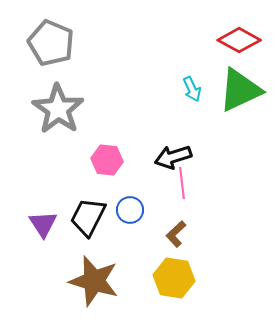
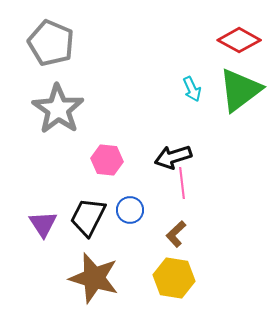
green triangle: rotated 12 degrees counterclockwise
brown star: moved 3 px up
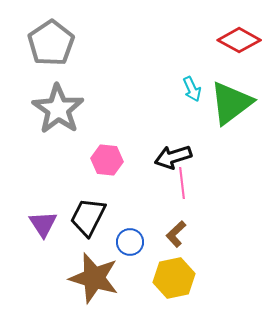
gray pentagon: rotated 15 degrees clockwise
green triangle: moved 9 px left, 13 px down
blue circle: moved 32 px down
yellow hexagon: rotated 21 degrees counterclockwise
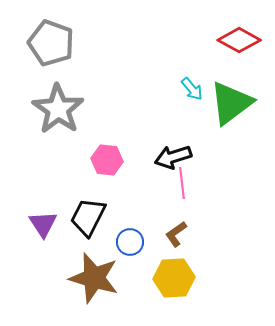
gray pentagon: rotated 18 degrees counterclockwise
cyan arrow: rotated 15 degrees counterclockwise
brown L-shape: rotated 8 degrees clockwise
yellow hexagon: rotated 9 degrees clockwise
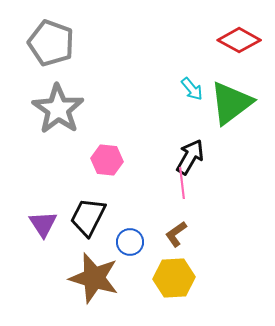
black arrow: moved 17 px right; rotated 138 degrees clockwise
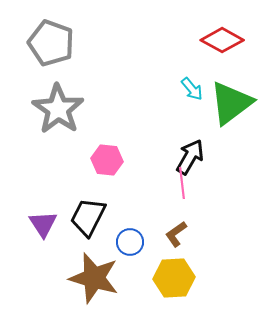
red diamond: moved 17 px left
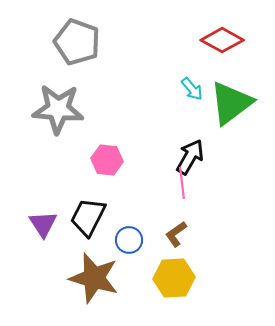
gray pentagon: moved 26 px right, 1 px up
gray star: rotated 30 degrees counterclockwise
blue circle: moved 1 px left, 2 px up
